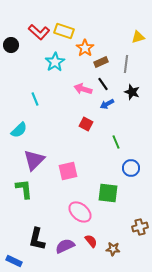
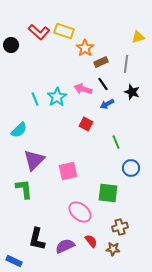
cyan star: moved 2 px right, 35 px down
brown cross: moved 20 px left
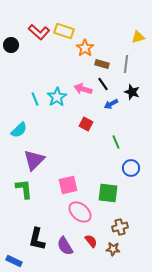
brown rectangle: moved 1 px right, 2 px down; rotated 40 degrees clockwise
blue arrow: moved 4 px right
pink square: moved 14 px down
purple semicircle: rotated 96 degrees counterclockwise
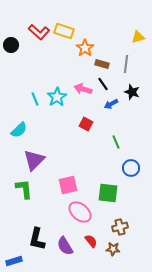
blue rectangle: rotated 42 degrees counterclockwise
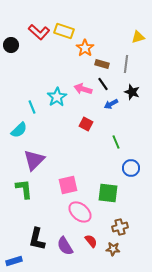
cyan line: moved 3 px left, 8 px down
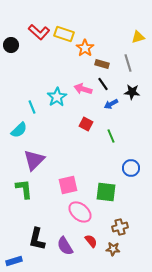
yellow rectangle: moved 3 px down
gray line: moved 2 px right, 1 px up; rotated 24 degrees counterclockwise
black star: rotated 14 degrees counterclockwise
green line: moved 5 px left, 6 px up
green square: moved 2 px left, 1 px up
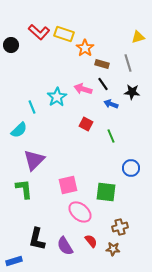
blue arrow: rotated 48 degrees clockwise
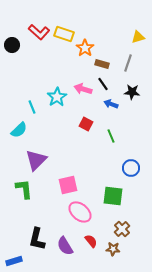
black circle: moved 1 px right
gray line: rotated 36 degrees clockwise
purple triangle: moved 2 px right
green square: moved 7 px right, 4 px down
brown cross: moved 2 px right, 2 px down; rotated 28 degrees counterclockwise
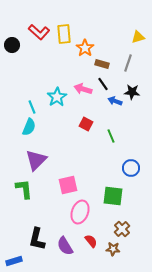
yellow rectangle: rotated 66 degrees clockwise
blue arrow: moved 4 px right, 3 px up
cyan semicircle: moved 10 px right, 3 px up; rotated 24 degrees counterclockwise
pink ellipse: rotated 70 degrees clockwise
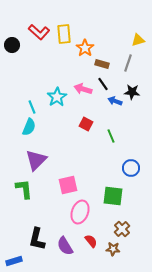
yellow triangle: moved 3 px down
